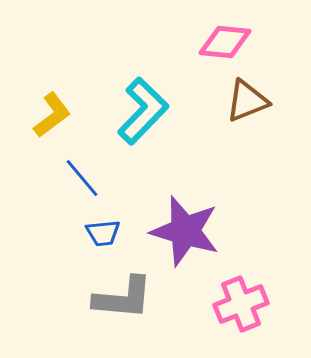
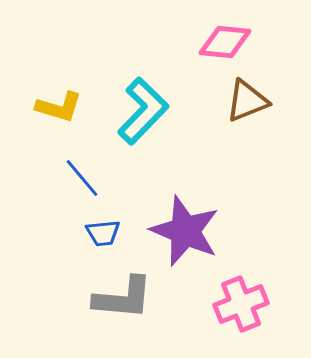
yellow L-shape: moved 7 px right, 8 px up; rotated 54 degrees clockwise
purple star: rotated 6 degrees clockwise
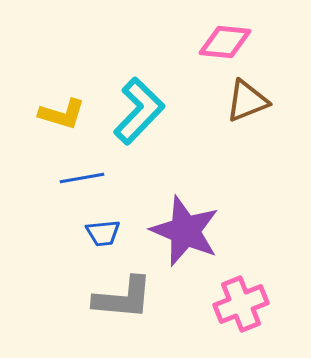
yellow L-shape: moved 3 px right, 7 px down
cyan L-shape: moved 4 px left
blue line: rotated 60 degrees counterclockwise
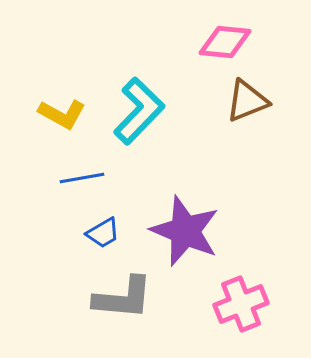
yellow L-shape: rotated 12 degrees clockwise
blue trapezoid: rotated 24 degrees counterclockwise
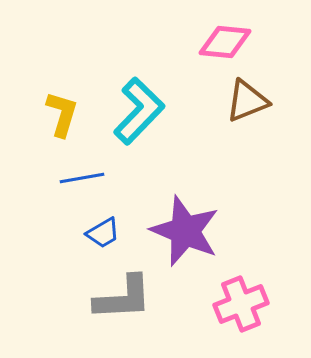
yellow L-shape: rotated 102 degrees counterclockwise
gray L-shape: rotated 8 degrees counterclockwise
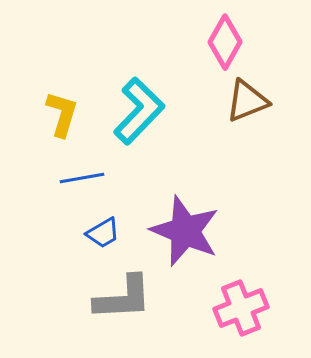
pink diamond: rotated 66 degrees counterclockwise
pink cross: moved 4 px down
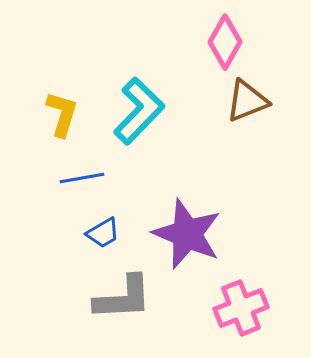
purple star: moved 2 px right, 3 px down
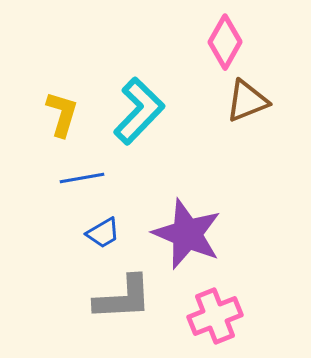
pink cross: moved 26 px left, 8 px down
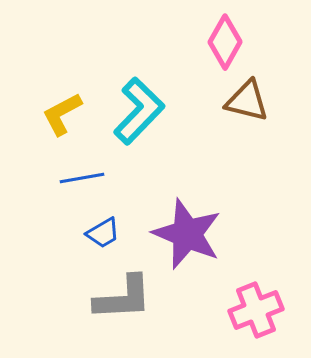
brown triangle: rotated 36 degrees clockwise
yellow L-shape: rotated 135 degrees counterclockwise
pink cross: moved 41 px right, 6 px up
